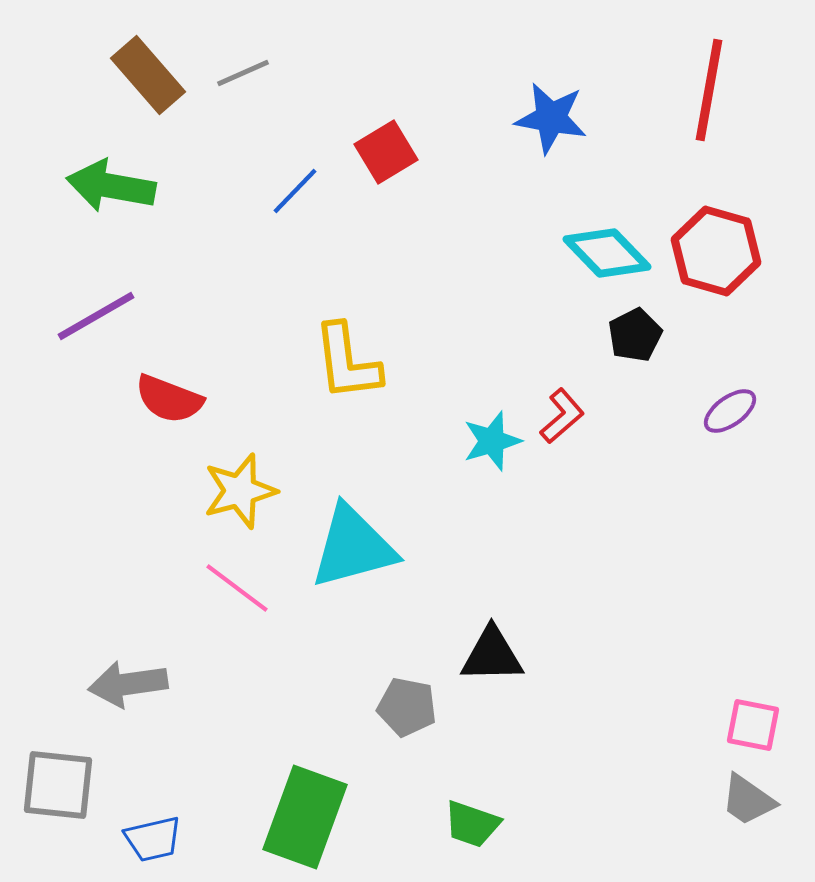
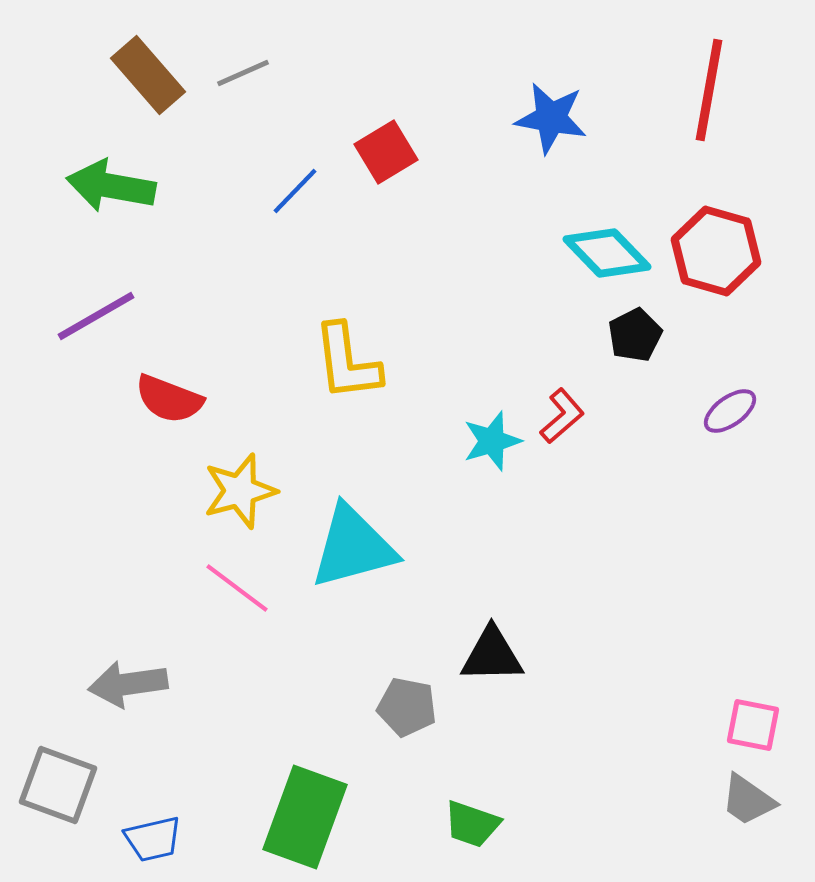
gray square: rotated 14 degrees clockwise
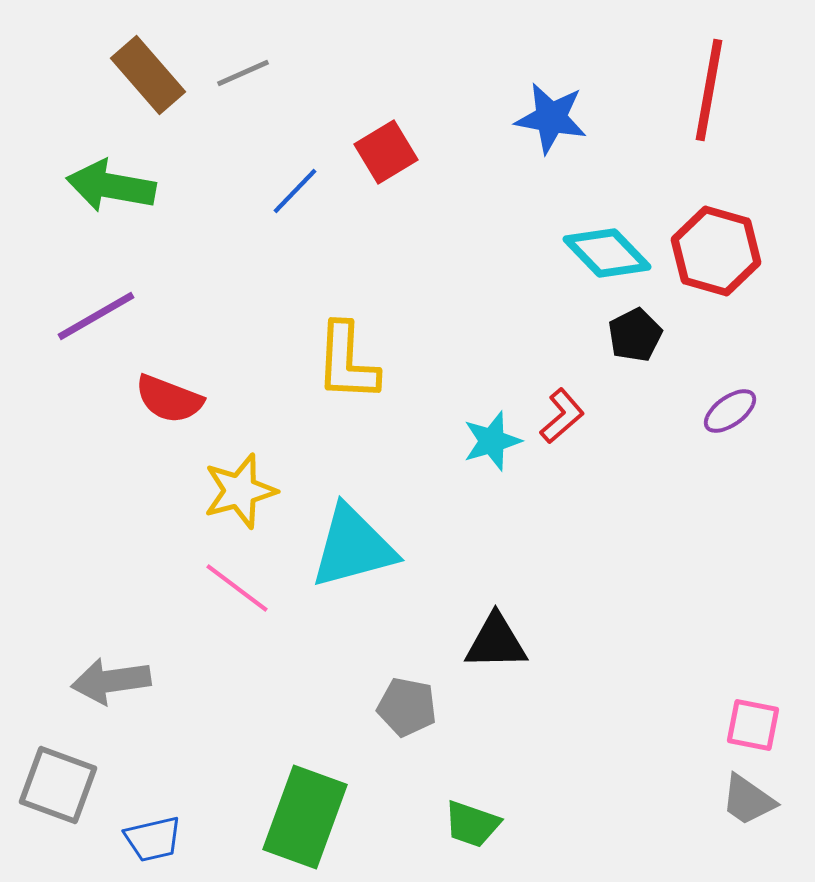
yellow L-shape: rotated 10 degrees clockwise
black triangle: moved 4 px right, 13 px up
gray arrow: moved 17 px left, 3 px up
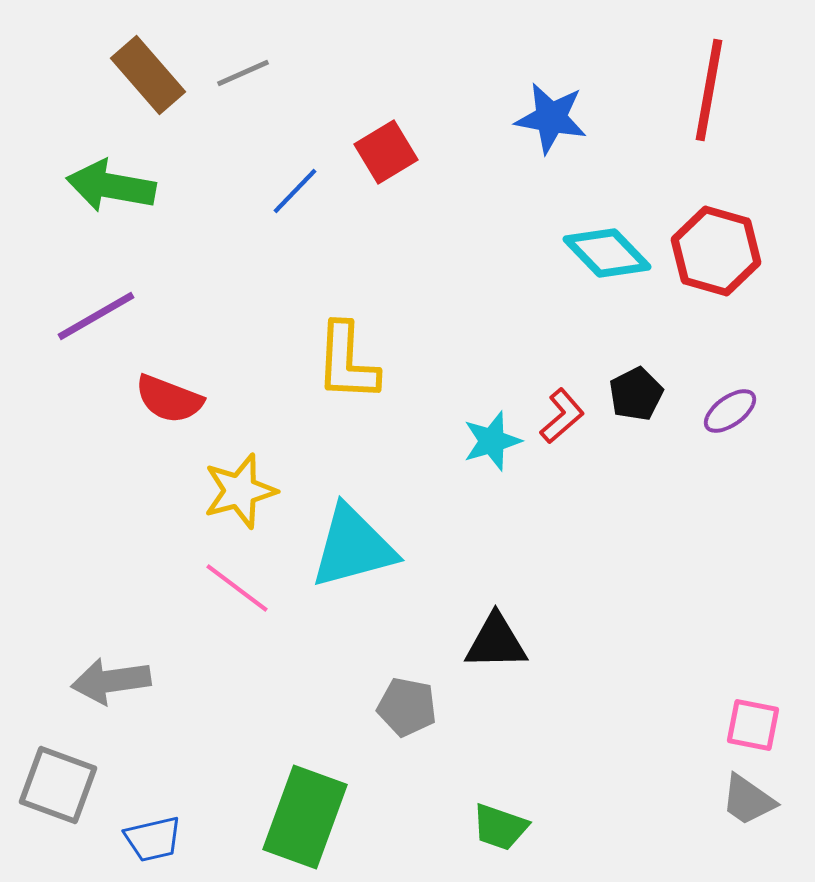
black pentagon: moved 1 px right, 59 px down
green trapezoid: moved 28 px right, 3 px down
